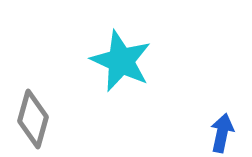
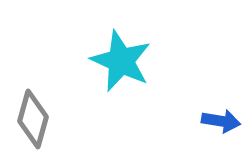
blue arrow: moved 1 px left, 12 px up; rotated 87 degrees clockwise
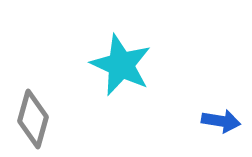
cyan star: moved 4 px down
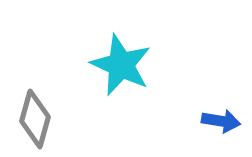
gray diamond: moved 2 px right
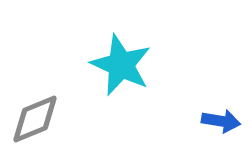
gray diamond: rotated 52 degrees clockwise
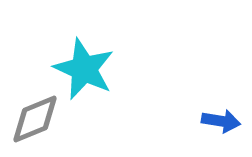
cyan star: moved 37 px left, 4 px down
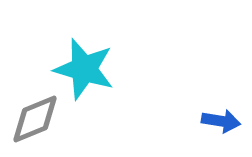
cyan star: rotated 8 degrees counterclockwise
